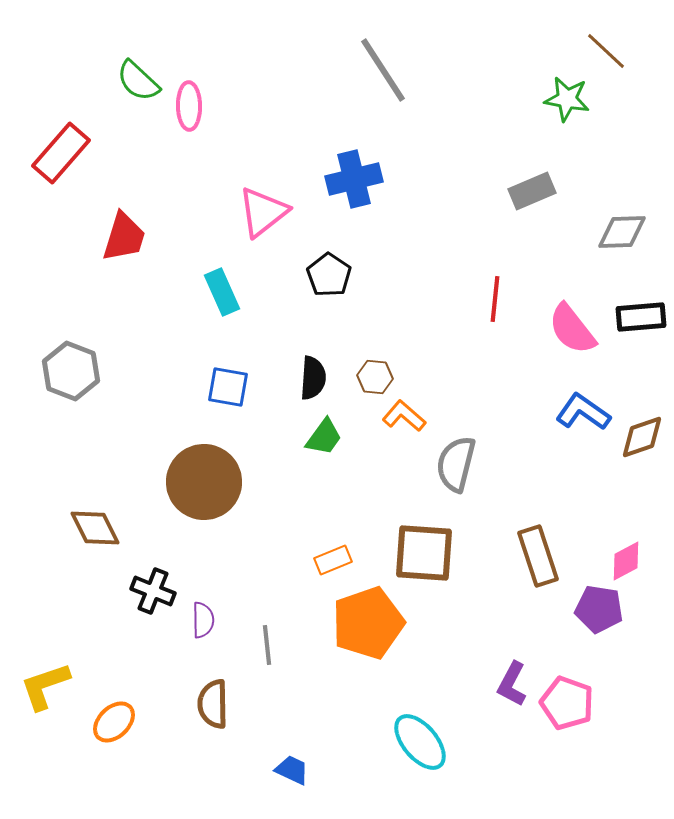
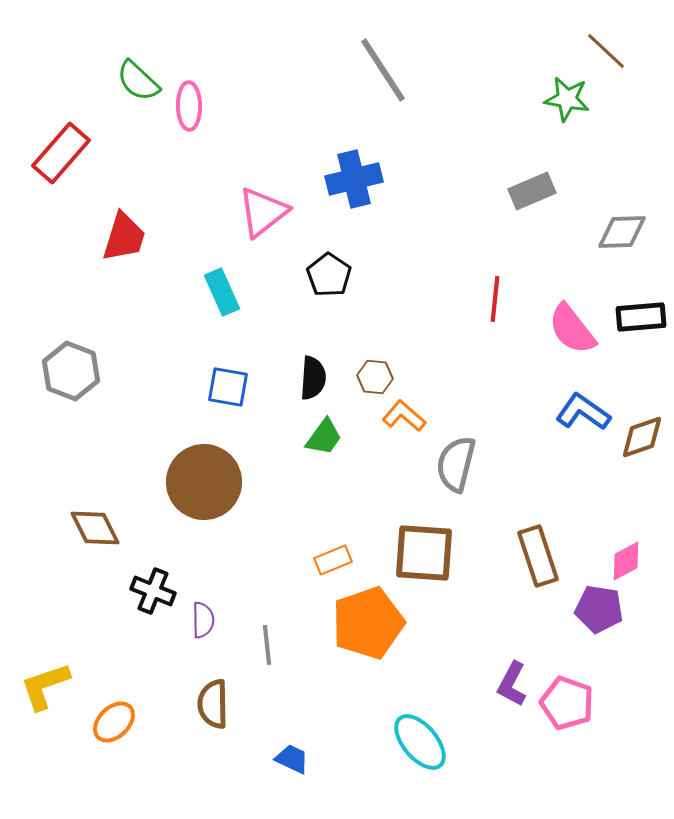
blue trapezoid at (292, 770): moved 11 px up
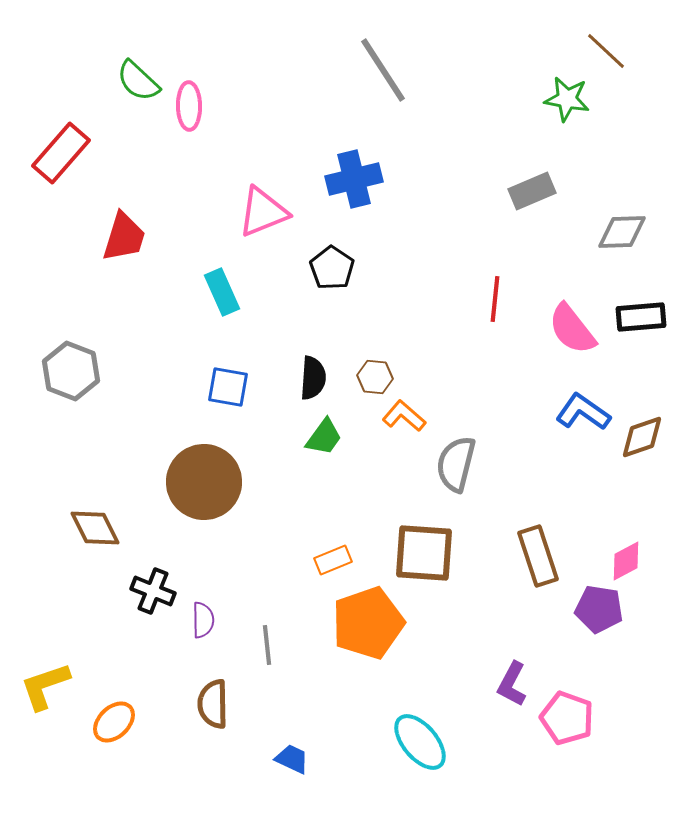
pink triangle at (263, 212): rotated 16 degrees clockwise
black pentagon at (329, 275): moved 3 px right, 7 px up
pink pentagon at (567, 703): moved 15 px down
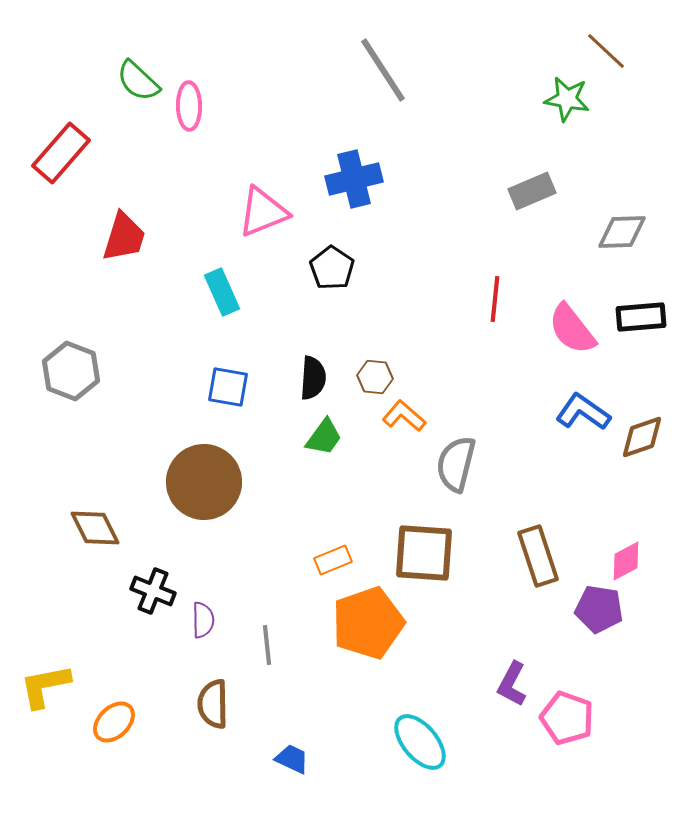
yellow L-shape at (45, 686): rotated 8 degrees clockwise
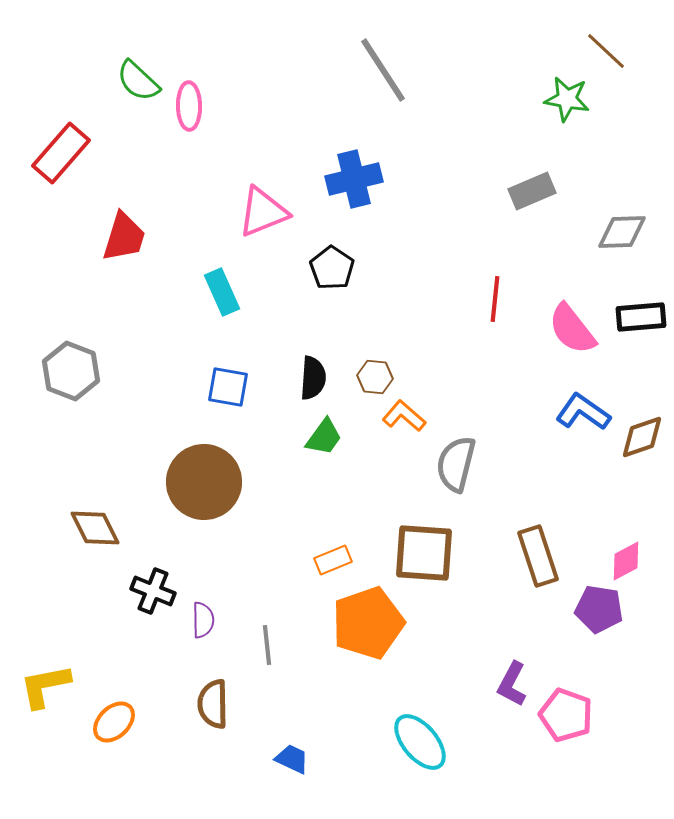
pink pentagon at (567, 718): moved 1 px left, 3 px up
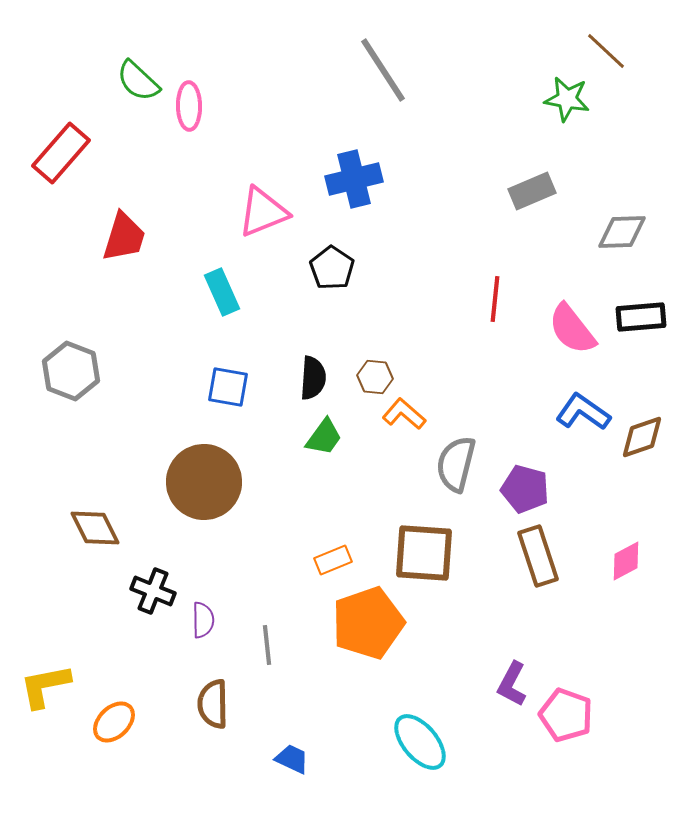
orange L-shape at (404, 416): moved 2 px up
purple pentagon at (599, 609): moved 74 px left, 120 px up; rotated 6 degrees clockwise
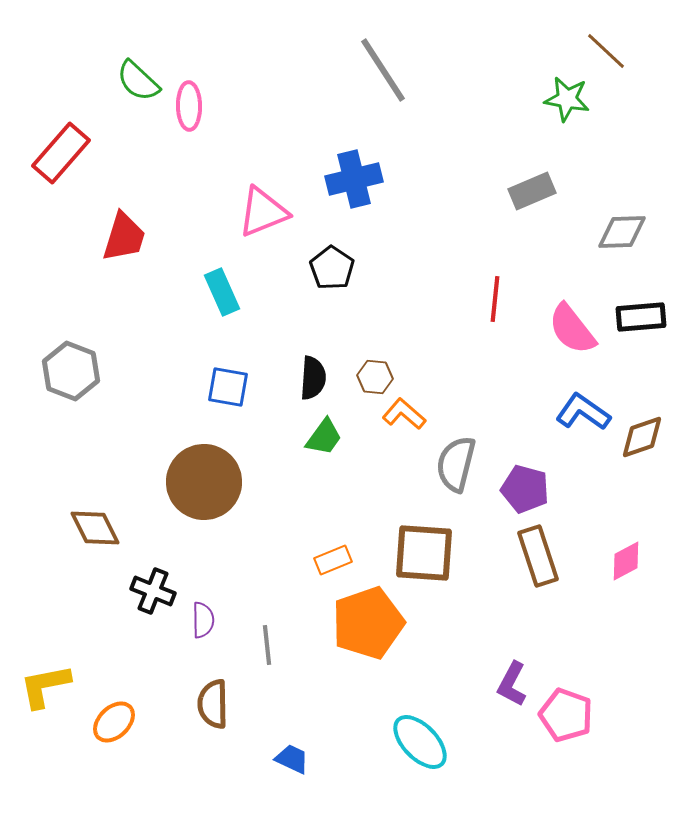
cyan ellipse at (420, 742): rotated 4 degrees counterclockwise
